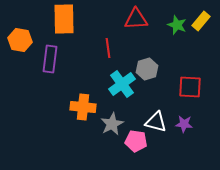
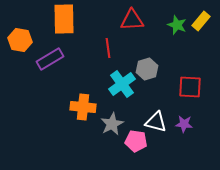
red triangle: moved 4 px left, 1 px down
purple rectangle: rotated 52 degrees clockwise
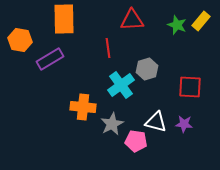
cyan cross: moved 1 px left, 1 px down
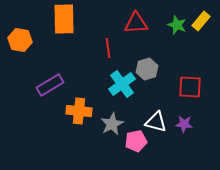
red triangle: moved 4 px right, 3 px down
purple rectangle: moved 26 px down
cyan cross: moved 1 px right, 1 px up
orange cross: moved 4 px left, 4 px down
pink pentagon: rotated 20 degrees counterclockwise
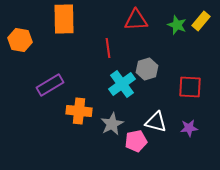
red triangle: moved 3 px up
purple star: moved 5 px right, 4 px down; rotated 12 degrees counterclockwise
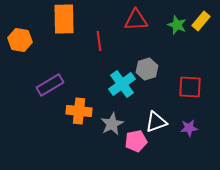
red line: moved 9 px left, 7 px up
white triangle: rotated 35 degrees counterclockwise
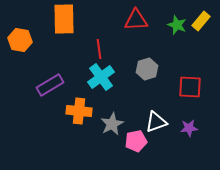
red line: moved 8 px down
cyan cross: moved 21 px left, 7 px up
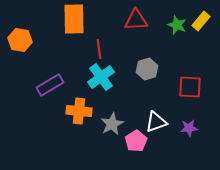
orange rectangle: moved 10 px right
pink pentagon: rotated 20 degrees counterclockwise
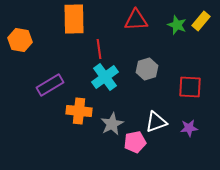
cyan cross: moved 4 px right
pink pentagon: moved 1 px left, 1 px down; rotated 20 degrees clockwise
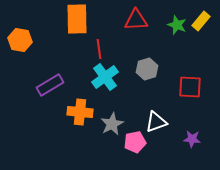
orange rectangle: moved 3 px right
orange cross: moved 1 px right, 1 px down
purple star: moved 3 px right, 11 px down; rotated 12 degrees clockwise
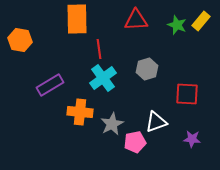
cyan cross: moved 2 px left, 1 px down
red square: moved 3 px left, 7 px down
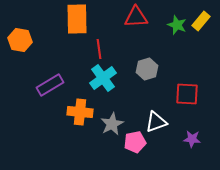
red triangle: moved 3 px up
